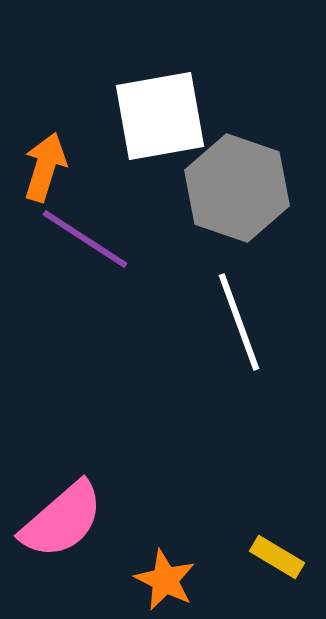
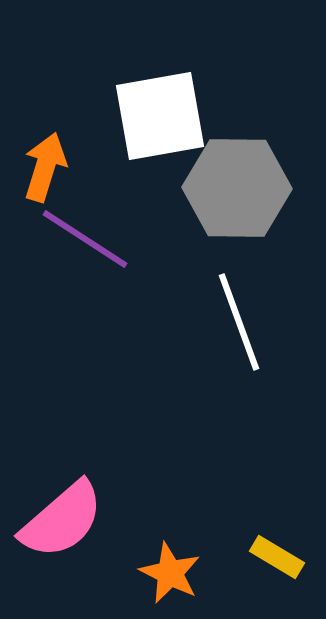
gray hexagon: rotated 18 degrees counterclockwise
orange star: moved 5 px right, 7 px up
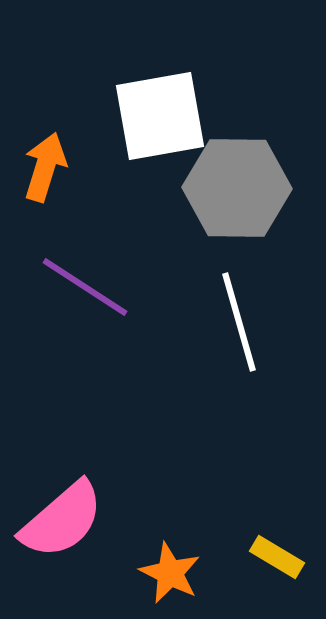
purple line: moved 48 px down
white line: rotated 4 degrees clockwise
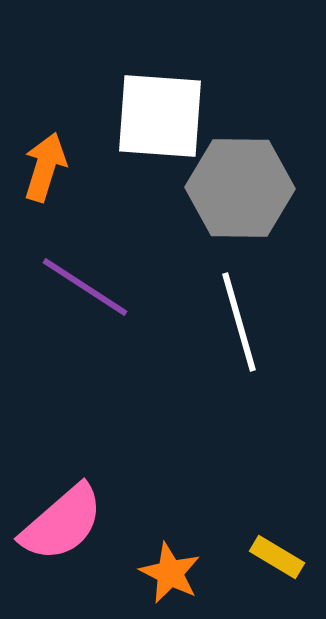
white square: rotated 14 degrees clockwise
gray hexagon: moved 3 px right
pink semicircle: moved 3 px down
